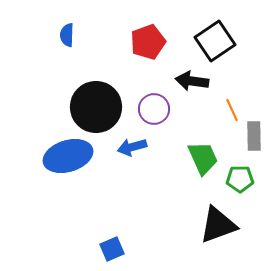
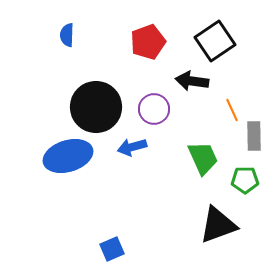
green pentagon: moved 5 px right, 1 px down
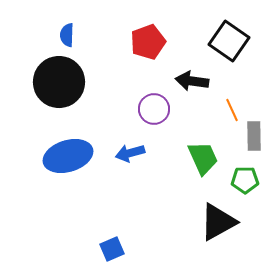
black square: moved 14 px right; rotated 21 degrees counterclockwise
black circle: moved 37 px left, 25 px up
blue arrow: moved 2 px left, 6 px down
black triangle: moved 3 px up; rotated 9 degrees counterclockwise
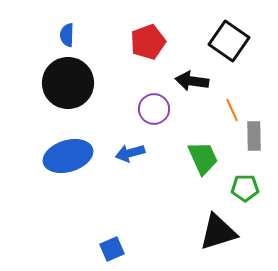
black circle: moved 9 px right, 1 px down
green pentagon: moved 8 px down
black triangle: moved 10 px down; rotated 12 degrees clockwise
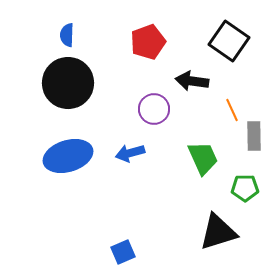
blue square: moved 11 px right, 3 px down
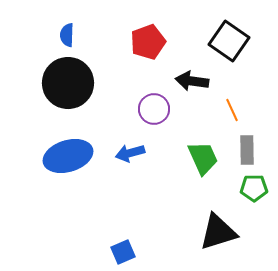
gray rectangle: moved 7 px left, 14 px down
green pentagon: moved 9 px right
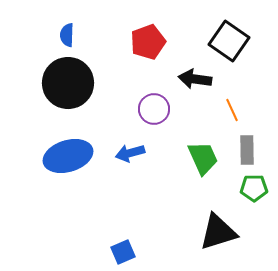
black arrow: moved 3 px right, 2 px up
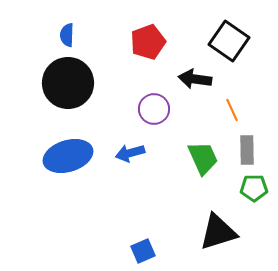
blue square: moved 20 px right, 1 px up
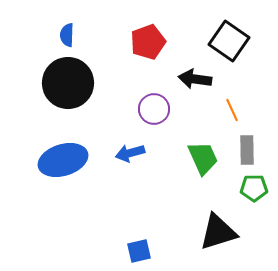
blue ellipse: moved 5 px left, 4 px down
blue square: moved 4 px left; rotated 10 degrees clockwise
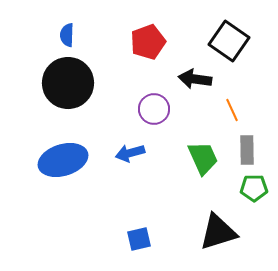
blue square: moved 12 px up
